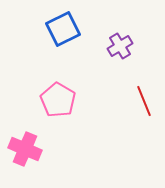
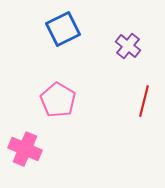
purple cross: moved 8 px right; rotated 20 degrees counterclockwise
red line: rotated 36 degrees clockwise
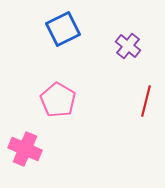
red line: moved 2 px right
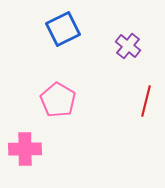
pink cross: rotated 24 degrees counterclockwise
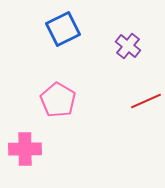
red line: rotated 52 degrees clockwise
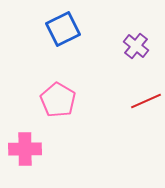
purple cross: moved 8 px right
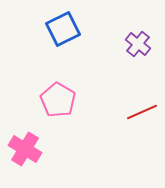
purple cross: moved 2 px right, 2 px up
red line: moved 4 px left, 11 px down
pink cross: rotated 32 degrees clockwise
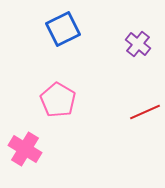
red line: moved 3 px right
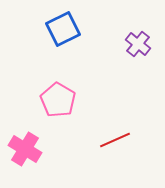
red line: moved 30 px left, 28 px down
